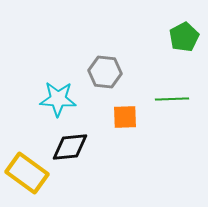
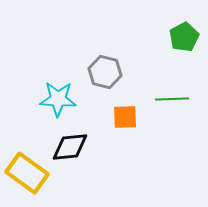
gray hexagon: rotated 8 degrees clockwise
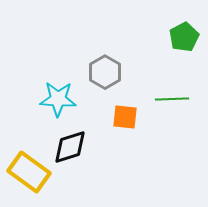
gray hexagon: rotated 16 degrees clockwise
orange square: rotated 8 degrees clockwise
black diamond: rotated 12 degrees counterclockwise
yellow rectangle: moved 2 px right, 1 px up
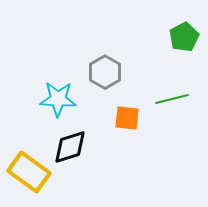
green line: rotated 12 degrees counterclockwise
orange square: moved 2 px right, 1 px down
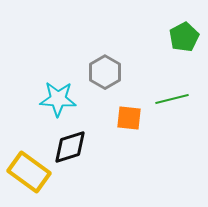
orange square: moved 2 px right
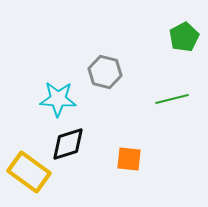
gray hexagon: rotated 16 degrees counterclockwise
orange square: moved 41 px down
black diamond: moved 2 px left, 3 px up
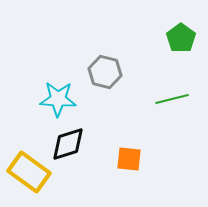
green pentagon: moved 3 px left, 1 px down; rotated 8 degrees counterclockwise
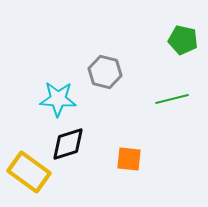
green pentagon: moved 2 px right, 2 px down; rotated 24 degrees counterclockwise
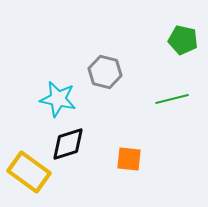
cyan star: rotated 9 degrees clockwise
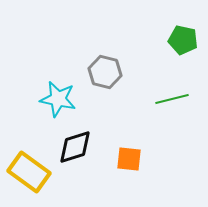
black diamond: moved 7 px right, 3 px down
